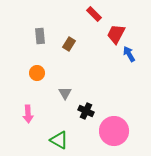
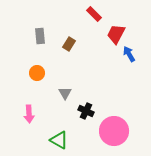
pink arrow: moved 1 px right
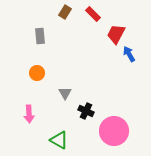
red rectangle: moved 1 px left
brown rectangle: moved 4 px left, 32 px up
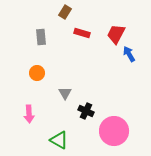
red rectangle: moved 11 px left, 19 px down; rotated 28 degrees counterclockwise
gray rectangle: moved 1 px right, 1 px down
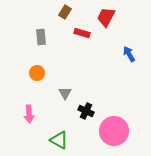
red trapezoid: moved 10 px left, 17 px up
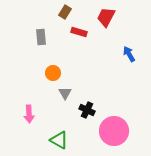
red rectangle: moved 3 px left, 1 px up
orange circle: moved 16 px right
black cross: moved 1 px right, 1 px up
